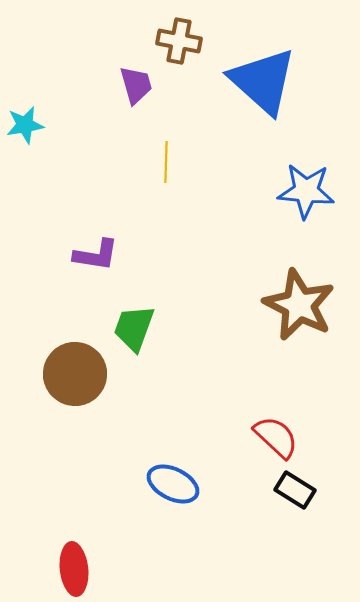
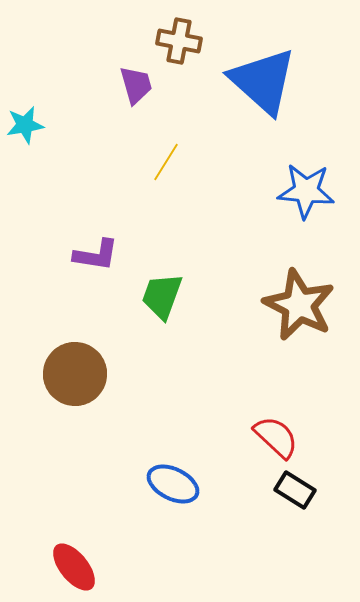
yellow line: rotated 30 degrees clockwise
green trapezoid: moved 28 px right, 32 px up
red ellipse: moved 2 px up; rotated 33 degrees counterclockwise
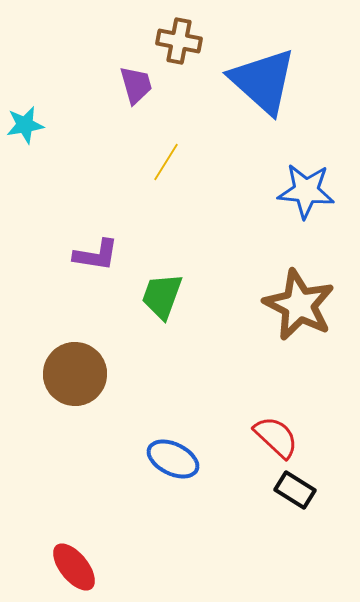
blue ellipse: moved 25 px up
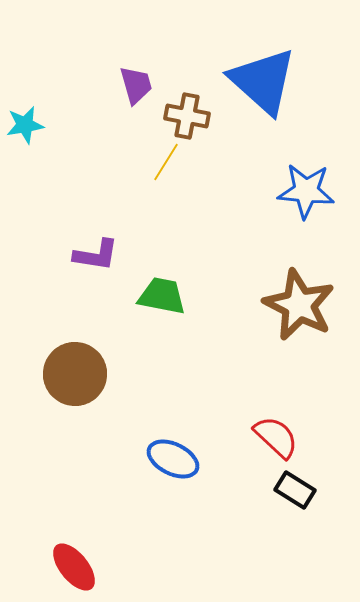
brown cross: moved 8 px right, 75 px down
green trapezoid: rotated 81 degrees clockwise
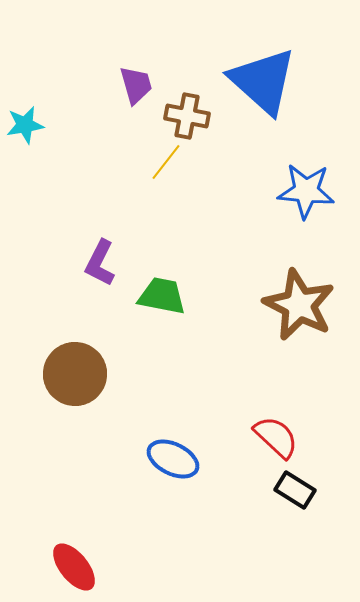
yellow line: rotated 6 degrees clockwise
purple L-shape: moved 4 px right, 8 px down; rotated 108 degrees clockwise
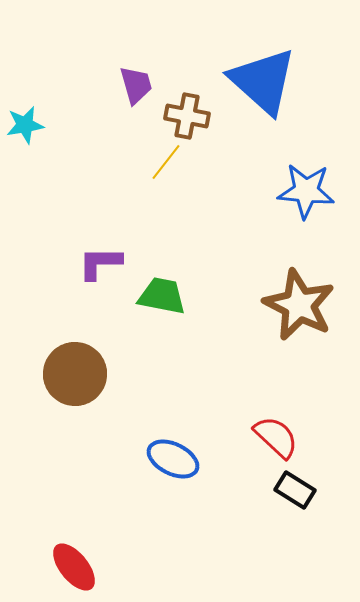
purple L-shape: rotated 63 degrees clockwise
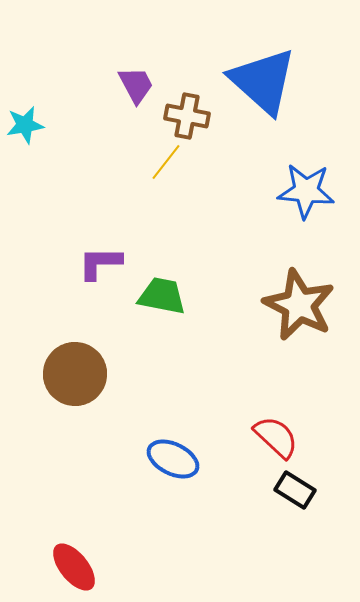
purple trapezoid: rotated 12 degrees counterclockwise
